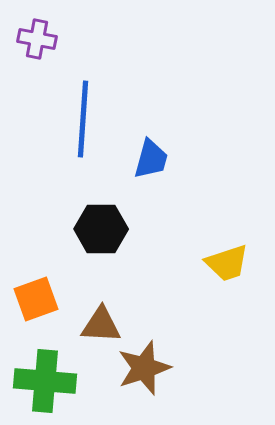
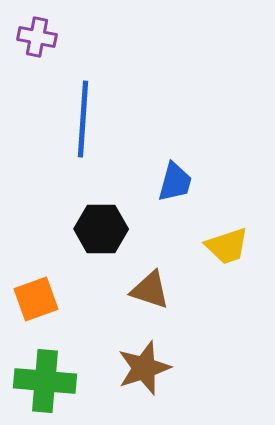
purple cross: moved 2 px up
blue trapezoid: moved 24 px right, 23 px down
yellow trapezoid: moved 17 px up
brown triangle: moved 49 px right, 35 px up; rotated 15 degrees clockwise
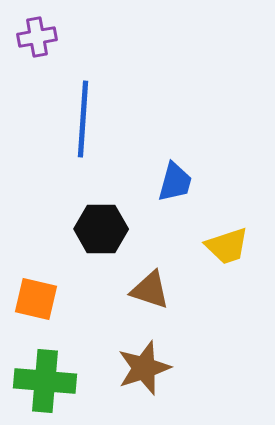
purple cross: rotated 21 degrees counterclockwise
orange square: rotated 33 degrees clockwise
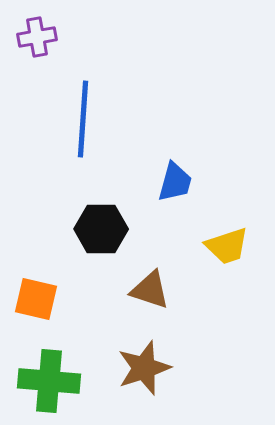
green cross: moved 4 px right
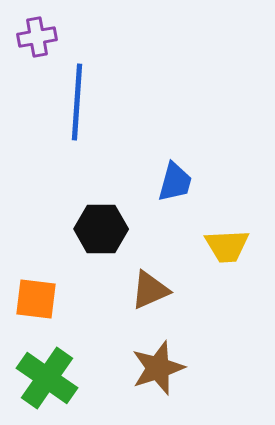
blue line: moved 6 px left, 17 px up
yellow trapezoid: rotated 15 degrees clockwise
brown triangle: rotated 42 degrees counterclockwise
orange square: rotated 6 degrees counterclockwise
brown star: moved 14 px right
green cross: moved 2 px left, 3 px up; rotated 30 degrees clockwise
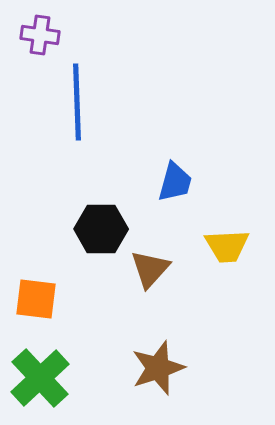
purple cross: moved 3 px right, 2 px up; rotated 18 degrees clockwise
blue line: rotated 6 degrees counterclockwise
brown triangle: moved 21 px up; rotated 24 degrees counterclockwise
green cross: moved 7 px left; rotated 12 degrees clockwise
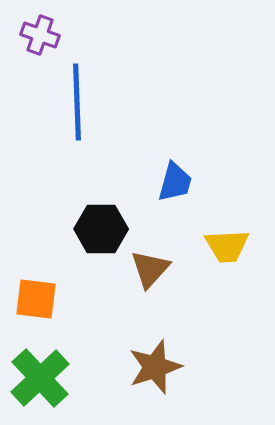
purple cross: rotated 12 degrees clockwise
brown star: moved 3 px left, 1 px up
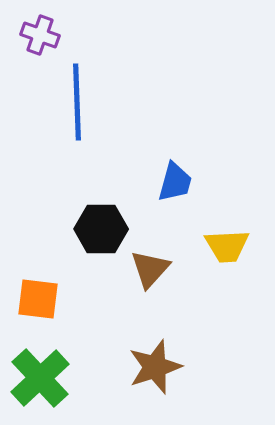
orange square: moved 2 px right
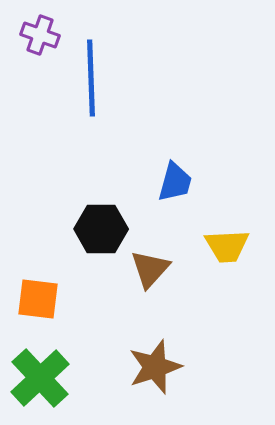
blue line: moved 14 px right, 24 px up
